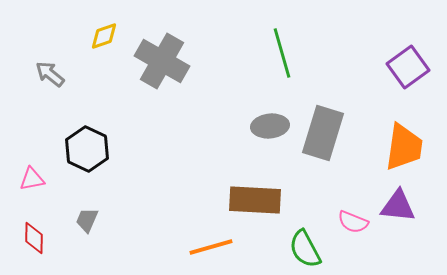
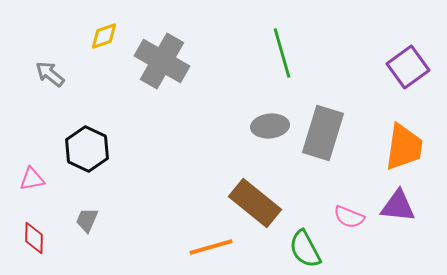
brown rectangle: moved 3 px down; rotated 36 degrees clockwise
pink semicircle: moved 4 px left, 5 px up
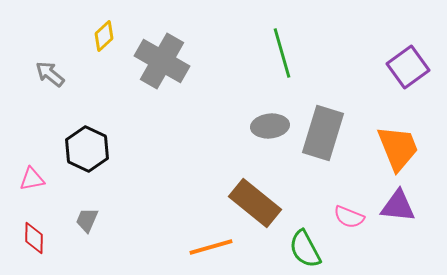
yellow diamond: rotated 24 degrees counterclockwise
orange trapezoid: moved 6 px left, 1 px down; rotated 30 degrees counterclockwise
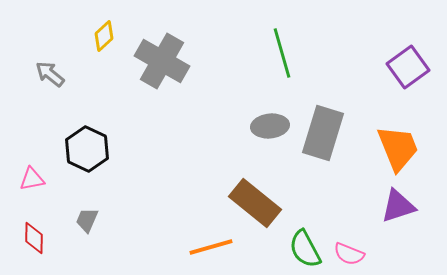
purple triangle: rotated 24 degrees counterclockwise
pink semicircle: moved 37 px down
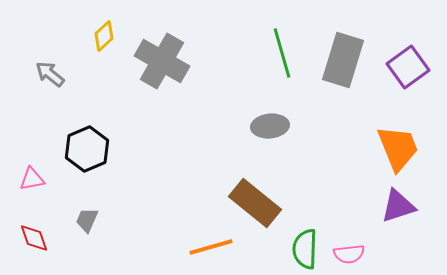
gray rectangle: moved 20 px right, 73 px up
black hexagon: rotated 12 degrees clockwise
red diamond: rotated 20 degrees counterclockwise
green semicircle: rotated 30 degrees clockwise
pink semicircle: rotated 28 degrees counterclockwise
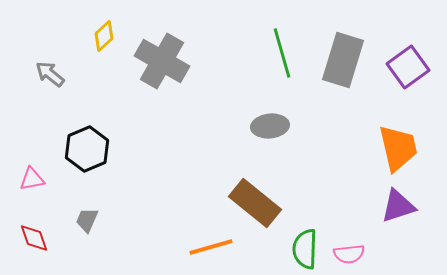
orange trapezoid: rotated 9 degrees clockwise
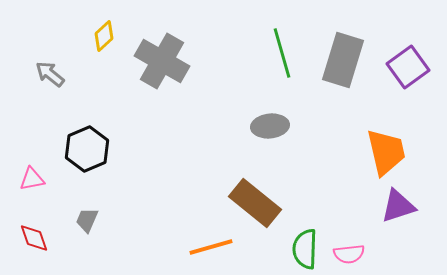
orange trapezoid: moved 12 px left, 4 px down
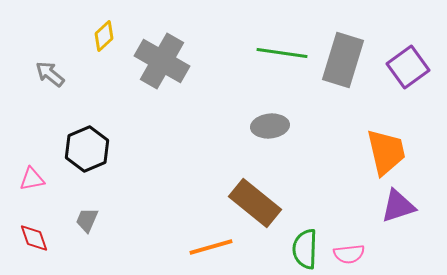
green line: rotated 66 degrees counterclockwise
